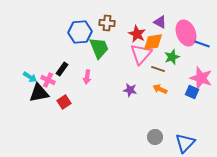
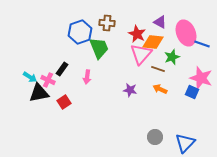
blue hexagon: rotated 15 degrees counterclockwise
orange diamond: rotated 15 degrees clockwise
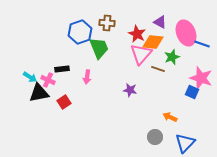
black rectangle: rotated 48 degrees clockwise
orange arrow: moved 10 px right, 28 px down
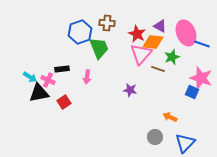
purple triangle: moved 4 px down
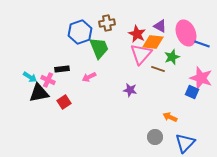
brown cross: rotated 14 degrees counterclockwise
pink arrow: moved 2 px right; rotated 56 degrees clockwise
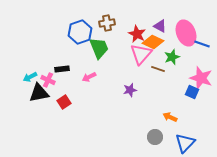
orange diamond: rotated 20 degrees clockwise
cyan arrow: rotated 120 degrees clockwise
purple star: rotated 24 degrees counterclockwise
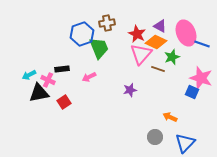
blue hexagon: moved 2 px right, 2 px down
orange diamond: moved 3 px right
cyan arrow: moved 1 px left, 2 px up
